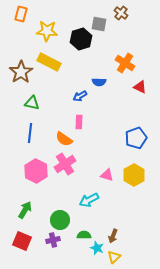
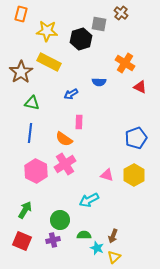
blue arrow: moved 9 px left, 2 px up
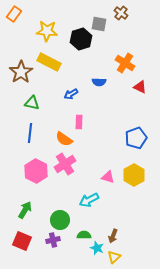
orange rectangle: moved 7 px left; rotated 21 degrees clockwise
pink triangle: moved 1 px right, 2 px down
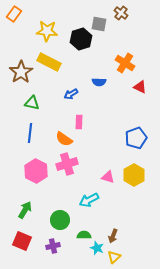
pink cross: moved 2 px right; rotated 15 degrees clockwise
purple cross: moved 6 px down
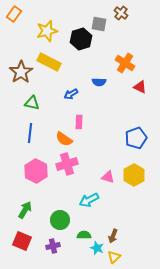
yellow star: rotated 20 degrees counterclockwise
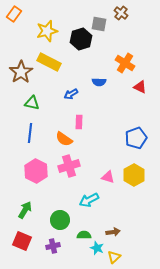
pink cross: moved 2 px right, 2 px down
brown arrow: moved 4 px up; rotated 120 degrees counterclockwise
